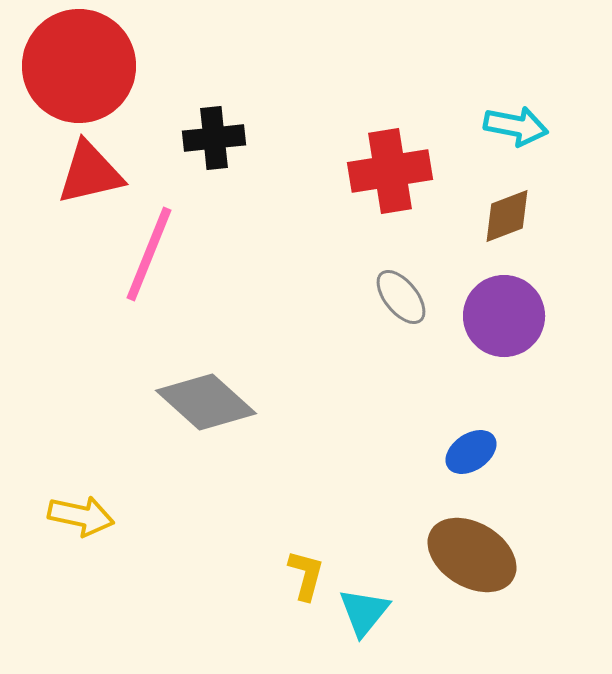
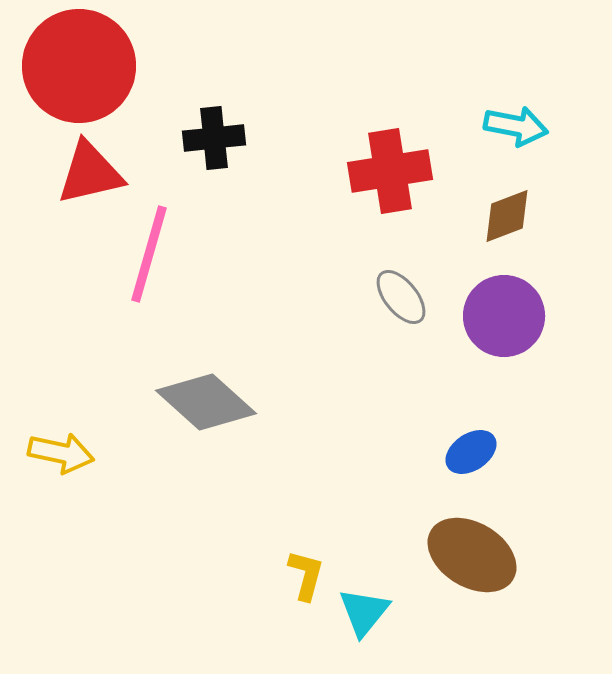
pink line: rotated 6 degrees counterclockwise
yellow arrow: moved 20 px left, 63 px up
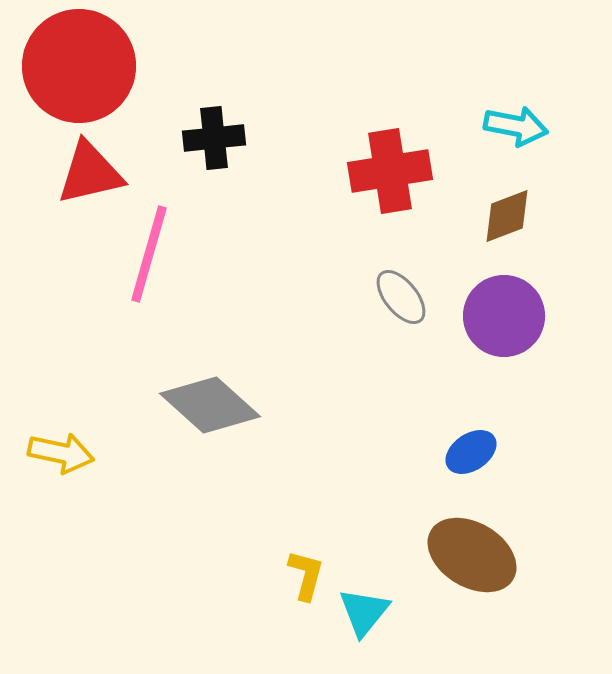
gray diamond: moved 4 px right, 3 px down
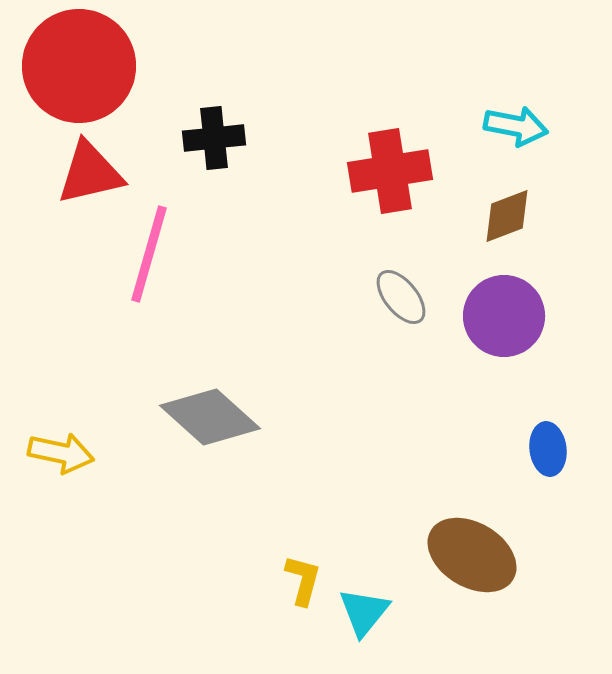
gray diamond: moved 12 px down
blue ellipse: moved 77 px right, 3 px up; rotated 63 degrees counterclockwise
yellow L-shape: moved 3 px left, 5 px down
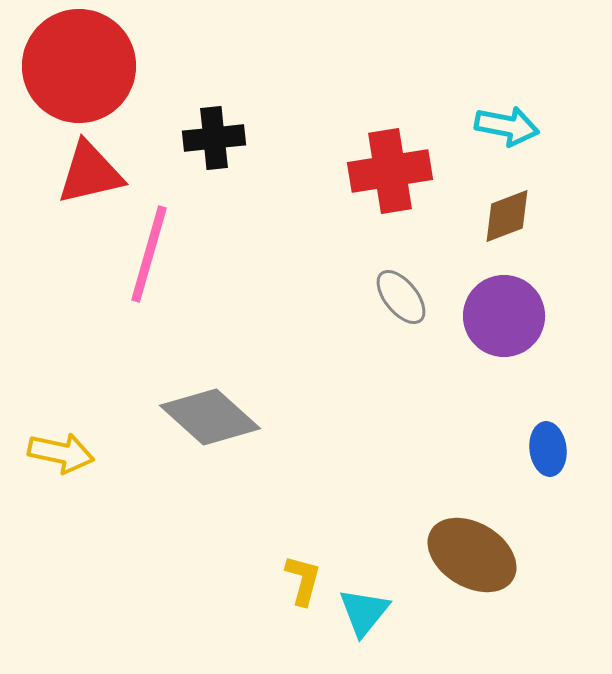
cyan arrow: moved 9 px left
